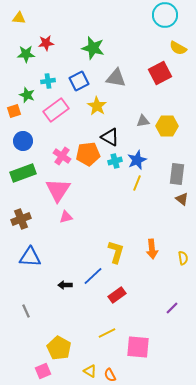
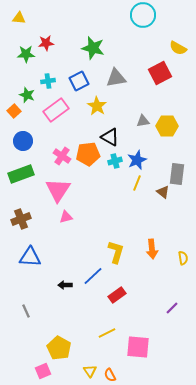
cyan circle at (165, 15): moved 22 px left
gray triangle at (116, 78): rotated 20 degrees counterclockwise
orange square at (14, 111): rotated 24 degrees counterclockwise
green rectangle at (23, 173): moved 2 px left, 1 px down
brown triangle at (182, 199): moved 19 px left, 7 px up
yellow triangle at (90, 371): rotated 24 degrees clockwise
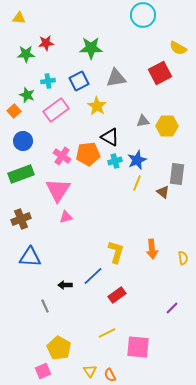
green star at (93, 48): moved 2 px left; rotated 15 degrees counterclockwise
gray line at (26, 311): moved 19 px right, 5 px up
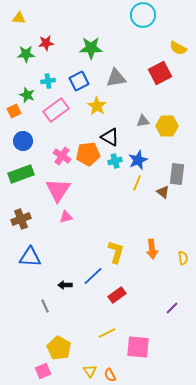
orange square at (14, 111): rotated 16 degrees clockwise
blue star at (137, 160): moved 1 px right
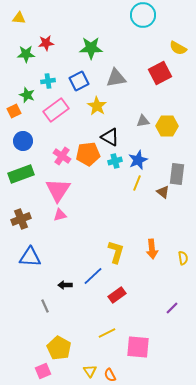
pink triangle at (66, 217): moved 6 px left, 2 px up
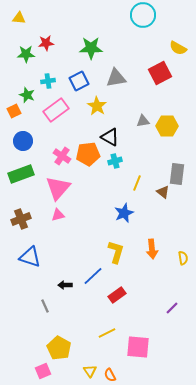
blue star at (138, 160): moved 14 px left, 53 px down
pink triangle at (58, 190): moved 2 px up; rotated 8 degrees clockwise
pink triangle at (60, 215): moved 2 px left
blue triangle at (30, 257): rotated 15 degrees clockwise
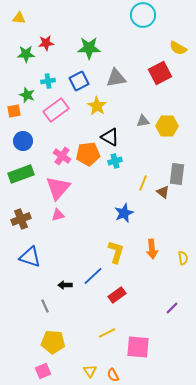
green star at (91, 48): moved 2 px left
orange square at (14, 111): rotated 16 degrees clockwise
yellow line at (137, 183): moved 6 px right
yellow pentagon at (59, 348): moved 6 px left, 6 px up; rotated 25 degrees counterclockwise
orange semicircle at (110, 375): moved 3 px right
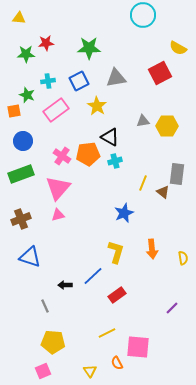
orange semicircle at (113, 375): moved 4 px right, 12 px up
